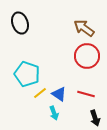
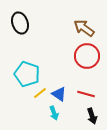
black arrow: moved 3 px left, 2 px up
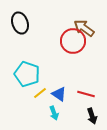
red circle: moved 14 px left, 15 px up
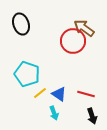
black ellipse: moved 1 px right, 1 px down
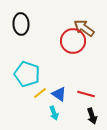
black ellipse: rotated 15 degrees clockwise
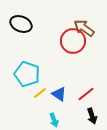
black ellipse: rotated 65 degrees counterclockwise
red line: rotated 54 degrees counterclockwise
cyan arrow: moved 7 px down
